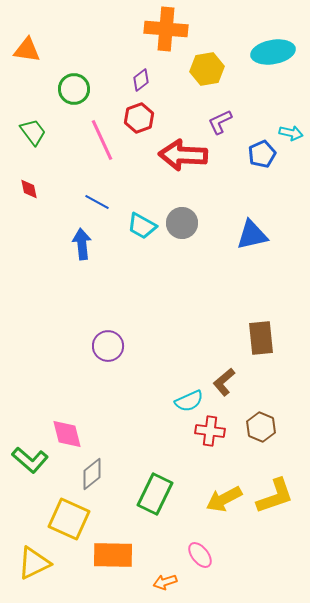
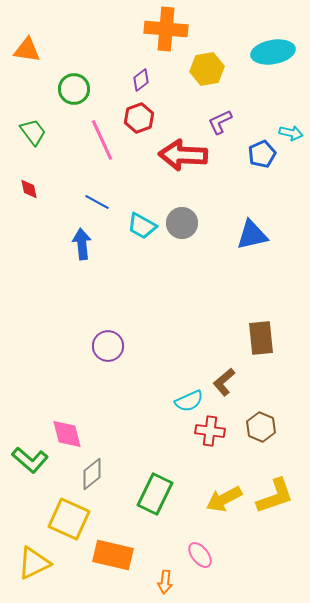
orange rectangle: rotated 12 degrees clockwise
orange arrow: rotated 65 degrees counterclockwise
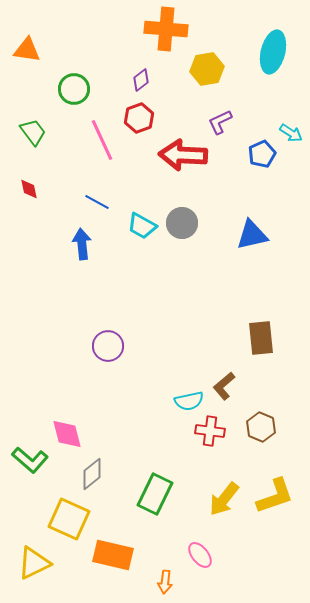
cyan ellipse: rotated 66 degrees counterclockwise
cyan arrow: rotated 20 degrees clockwise
brown L-shape: moved 4 px down
cyan semicircle: rotated 12 degrees clockwise
yellow arrow: rotated 24 degrees counterclockwise
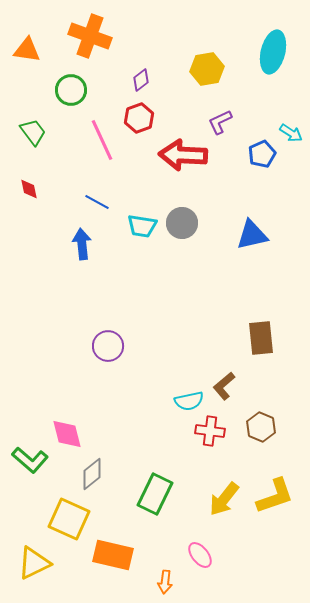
orange cross: moved 76 px left, 7 px down; rotated 15 degrees clockwise
green circle: moved 3 px left, 1 px down
cyan trapezoid: rotated 20 degrees counterclockwise
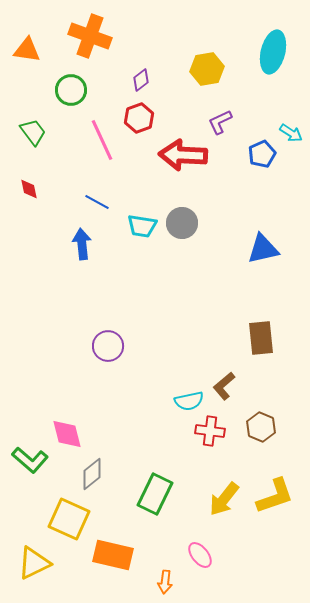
blue triangle: moved 11 px right, 14 px down
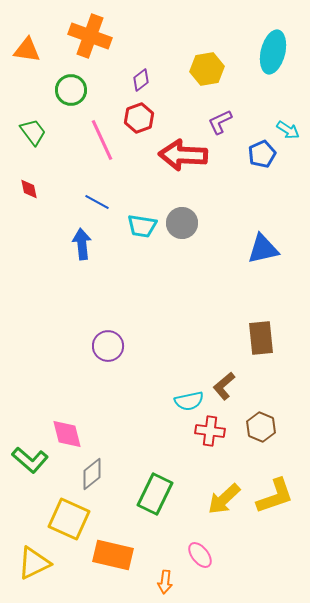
cyan arrow: moved 3 px left, 3 px up
yellow arrow: rotated 9 degrees clockwise
